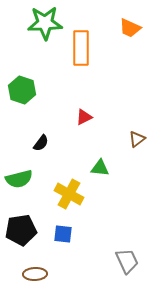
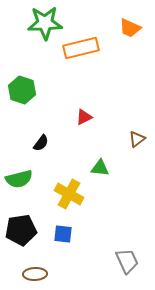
orange rectangle: rotated 76 degrees clockwise
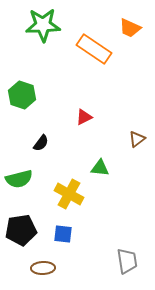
green star: moved 2 px left, 2 px down
orange rectangle: moved 13 px right, 1 px down; rotated 48 degrees clockwise
green hexagon: moved 5 px down
gray trapezoid: rotated 16 degrees clockwise
brown ellipse: moved 8 px right, 6 px up
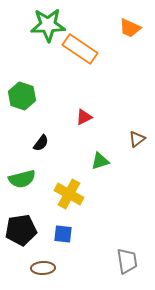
green star: moved 5 px right
orange rectangle: moved 14 px left
green hexagon: moved 1 px down
green triangle: moved 7 px up; rotated 24 degrees counterclockwise
green semicircle: moved 3 px right
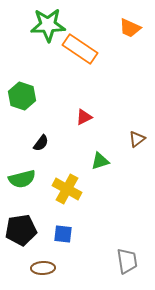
yellow cross: moved 2 px left, 5 px up
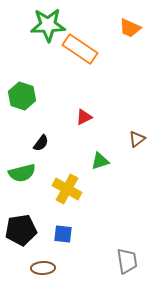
green semicircle: moved 6 px up
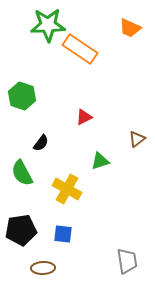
green semicircle: rotated 76 degrees clockwise
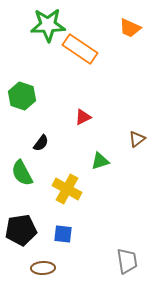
red triangle: moved 1 px left
